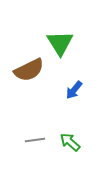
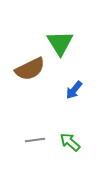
brown semicircle: moved 1 px right, 1 px up
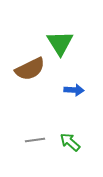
blue arrow: rotated 126 degrees counterclockwise
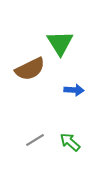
gray line: rotated 24 degrees counterclockwise
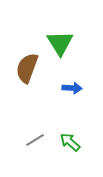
brown semicircle: moved 3 px left, 1 px up; rotated 136 degrees clockwise
blue arrow: moved 2 px left, 2 px up
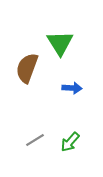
green arrow: rotated 90 degrees counterclockwise
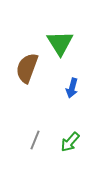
blue arrow: rotated 102 degrees clockwise
gray line: rotated 36 degrees counterclockwise
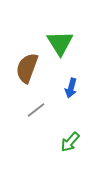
blue arrow: moved 1 px left
gray line: moved 1 px right, 30 px up; rotated 30 degrees clockwise
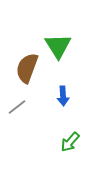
green triangle: moved 2 px left, 3 px down
blue arrow: moved 8 px left, 8 px down; rotated 18 degrees counterclockwise
gray line: moved 19 px left, 3 px up
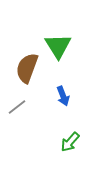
blue arrow: rotated 18 degrees counterclockwise
